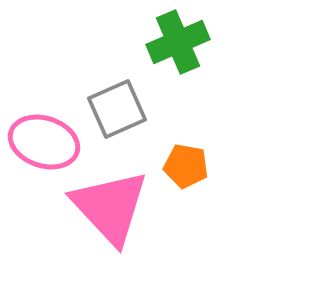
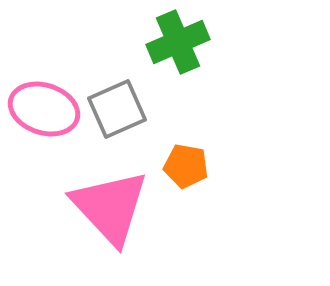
pink ellipse: moved 33 px up
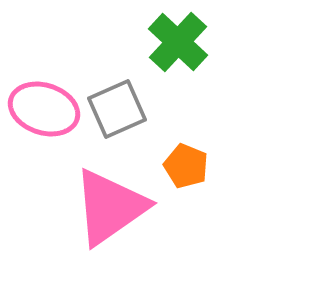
green cross: rotated 24 degrees counterclockwise
orange pentagon: rotated 12 degrees clockwise
pink triangle: rotated 38 degrees clockwise
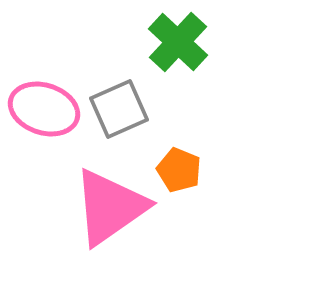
gray square: moved 2 px right
orange pentagon: moved 7 px left, 4 px down
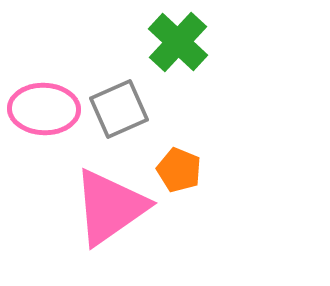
pink ellipse: rotated 16 degrees counterclockwise
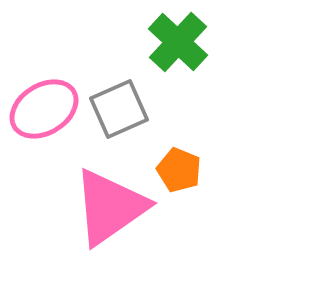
pink ellipse: rotated 34 degrees counterclockwise
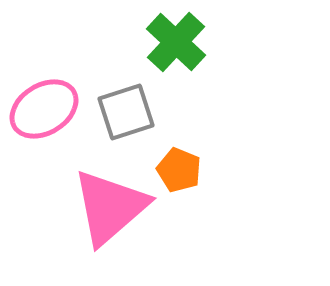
green cross: moved 2 px left
gray square: moved 7 px right, 3 px down; rotated 6 degrees clockwise
pink triangle: rotated 6 degrees counterclockwise
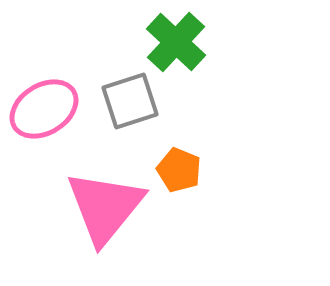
gray square: moved 4 px right, 11 px up
pink triangle: moved 5 px left; rotated 10 degrees counterclockwise
